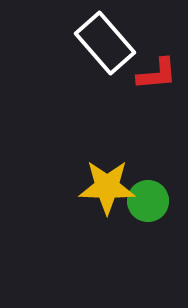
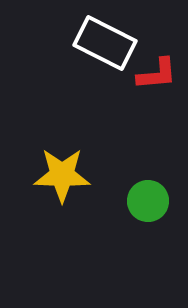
white rectangle: rotated 22 degrees counterclockwise
yellow star: moved 45 px left, 12 px up
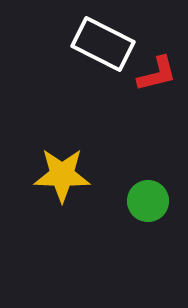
white rectangle: moved 2 px left, 1 px down
red L-shape: rotated 9 degrees counterclockwise
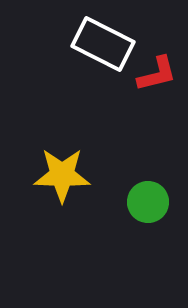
green circle: moved 1 px down
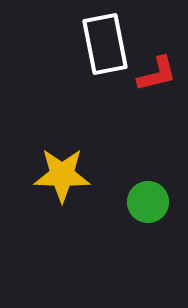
white rectangle: moved 2 px right; rotated 52 degrees clockwise
